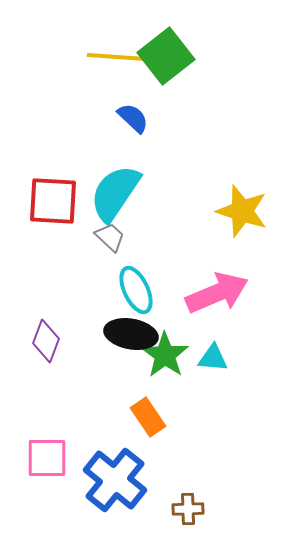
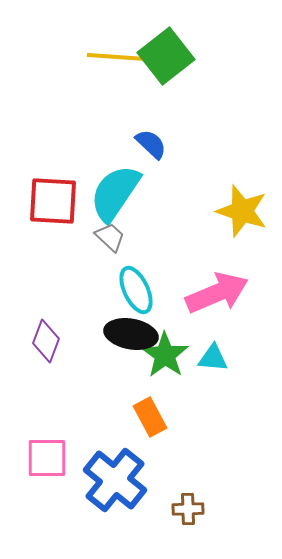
blue semicircle: moved 18 px right, 26 px down
orange rectangle: moved 2 px right; rotated 6 degrees clockwise
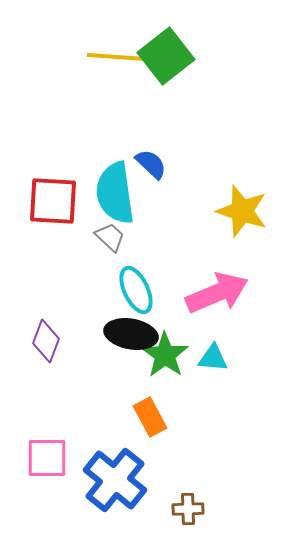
blue semicircle: moved 20 px down
cyan semicircle: rotated 42 degrees counterclockwise
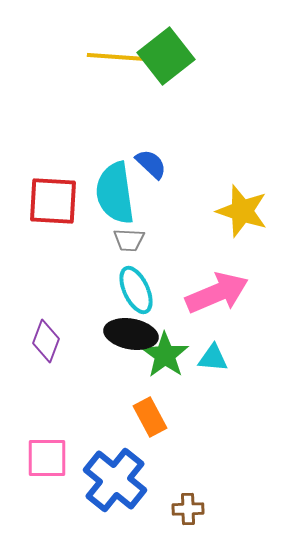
gray trapezoid: moved 19 px right, 3 px down; rotated 140 degrees clockwise
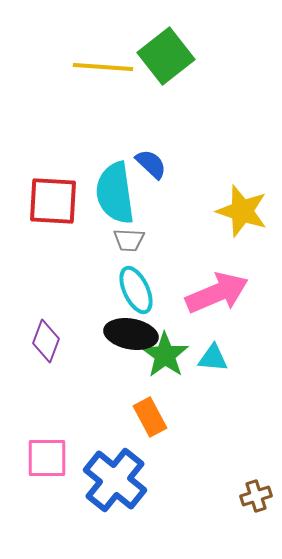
yellow line: moved 14 px left, 10 px down
brown cross: moved 68 px right, 13 px up; rotated 16 degrees counterclockwise
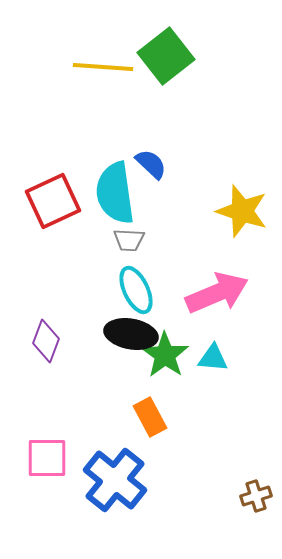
red square: rotated 28 degrees counterclockwise
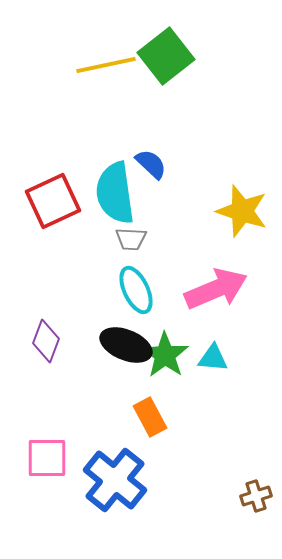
yellow line: moved 3 px right, 2 px up; rotated 16 degrees counterclockwise
gray trapezoid: moved 2 px right, 1 px up
pink arrow: moved 1 px left, 4 px up
black ellipse: moved 5 px left, 11 px down; rotated 12 degrees clockwise
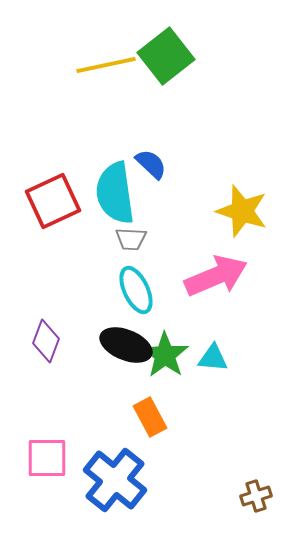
pink arrow: moved 13 px up
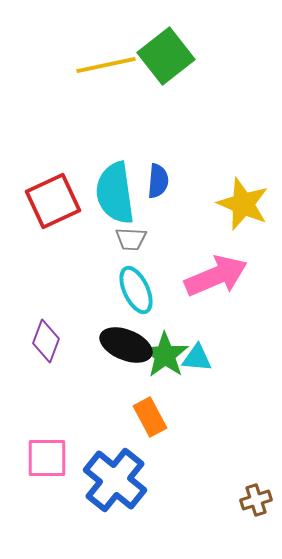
blue semicircle: moved 7 px right, 17 px down; rotated 52 degrees clockwise
yellow star: moved 1 px right, 7 px up; rotated 4 degrees clockwise
cyan triangle: moved 16 px left
brown cross: moved 4 px down
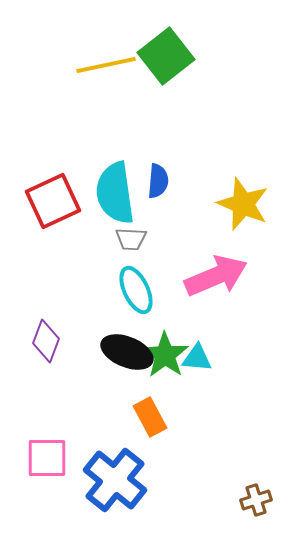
black ellipse: moved 1 px right, 7 px down
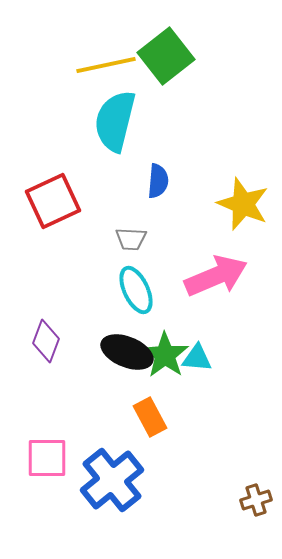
cyan semicircle: moved 72 px up; rotated 22 degrees clockwise
blue cross: moved 3 px left; rotated 12 degrees clockwise
